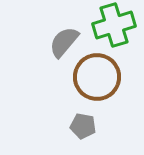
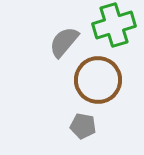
brown circle: moved 1 px right, 3 px down
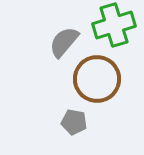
brown circle: moved 1 px left, 1 px up
gray pentagon: moved 9 px left, 4 px up
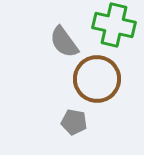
green cross: rotated 30 degrees clockwise
gray semicircle: rotated 76 degrees counterclockwise
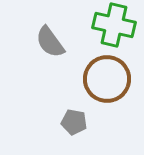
gray semicircle: moved 14 px left
brown circle: moved 10 px right
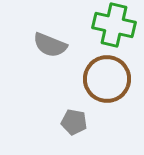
gray semicircle: moved 3 px down; rotated 32 degrees counterclockwise
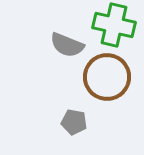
gray semicircle: moved 17 px right
brown circle: moved 2 px up
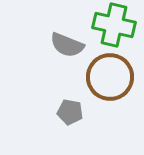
brown circle: moved 3 px right
gray pentagon: moved 4 px left, 10 px up
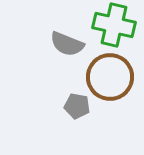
gray semicircle: moved 1 px up
gray pentagon: moved 7 px right, 6 px up
